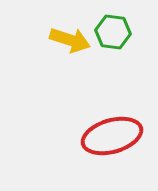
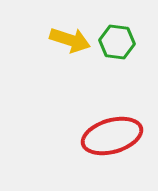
green hexagon: moved 4 px right, 10 px down
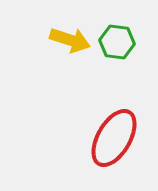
red ellipse: moved 2 px right, 2 px down; rotated 44 degrees counterclockwise
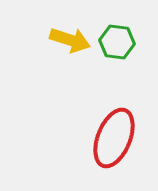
red ellipse: rotated 8 degrees counterclockwise
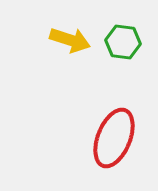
green hexagon: moved 6 px right
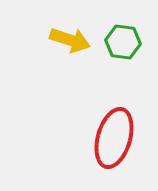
red ellipse: rotated 6 degrees counterclockwise
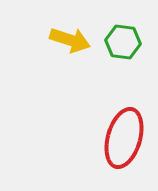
red ellipse: moved 10 px right
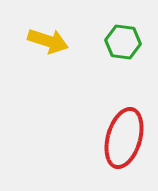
yellow arrow: moved 22 px left, 1 px down
